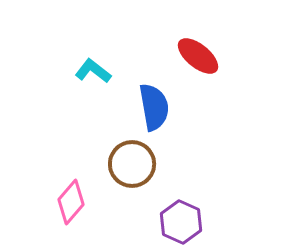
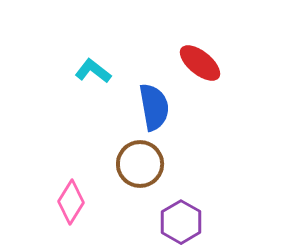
red ellipse: moved 2 px right, 7 px down
brown circle: moved 8 px right
pink diamond: rotated 9 degrees counterclockwise
purple hexagon: rotated 6 degrees clockwise
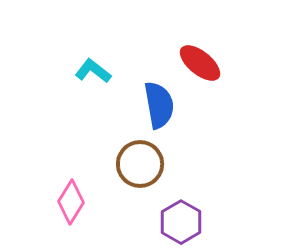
blue semicircle: moved 5 px right, 2 px up
